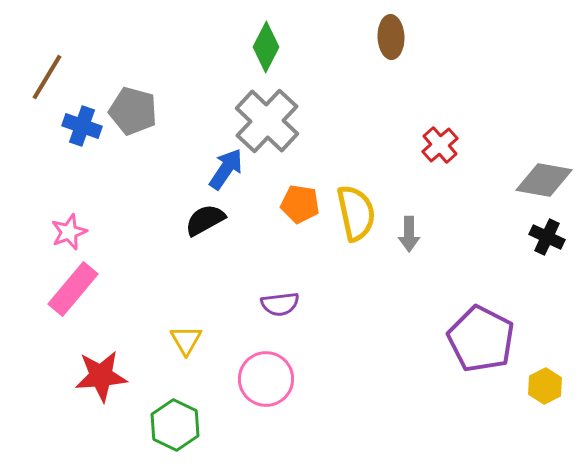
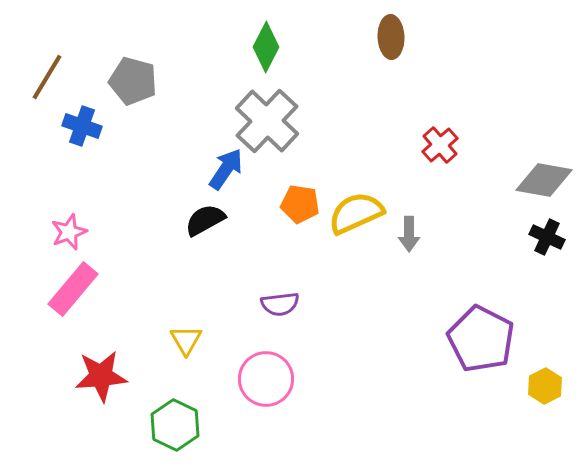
gray pentagon: moved 30 px up
yellow semicircle: rotated 102 degrees counterclockwise
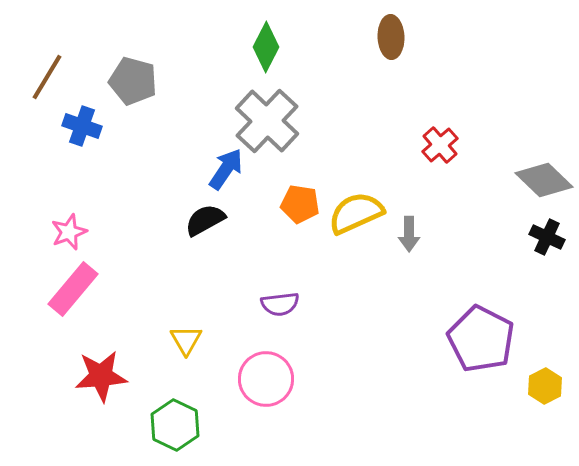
gray diamond: rotated 34 degrees clockwise
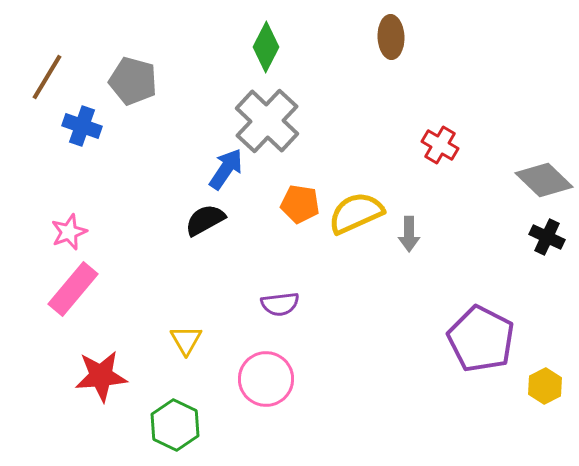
red cross: rotated 18 degrees counterclockwise
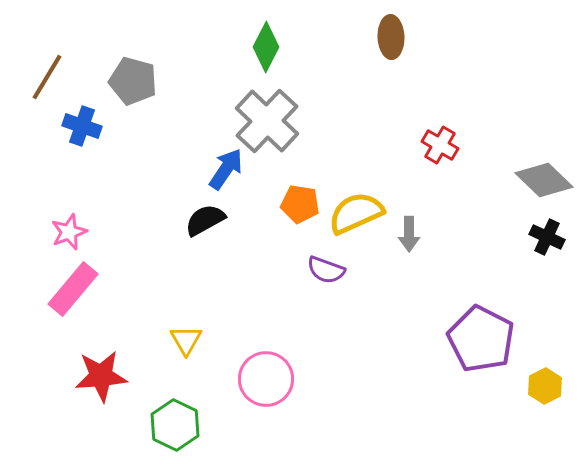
purple semicircle: moved 46 px right, 34 px up; rotated 27 degrees clockwise
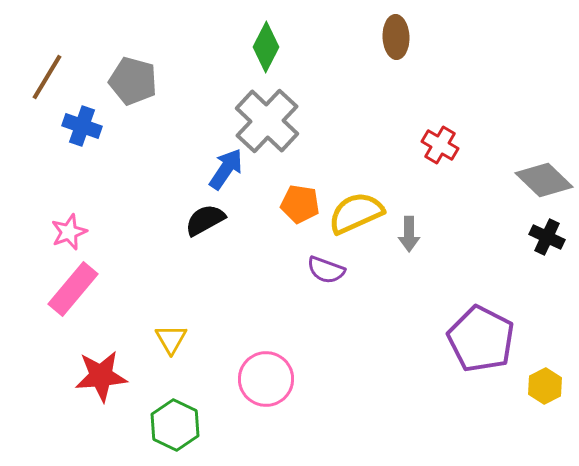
brown ellipse: moved 5 px right
yellow triangle: moved 15 px left, 1 px up
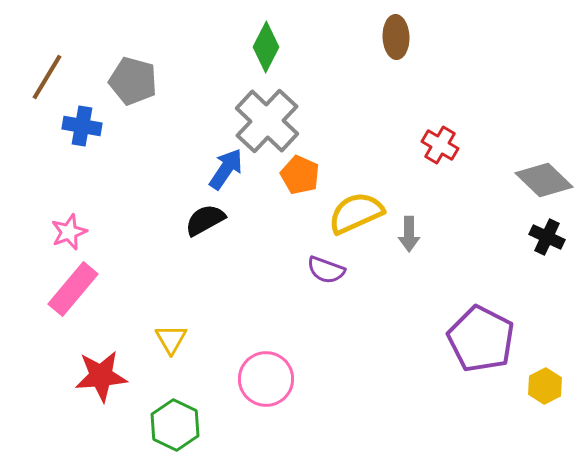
blue cross: rotated 9 degrees counterclockwise
orange pentagon: moved 29 px up; rotated 15 degrees clockwise
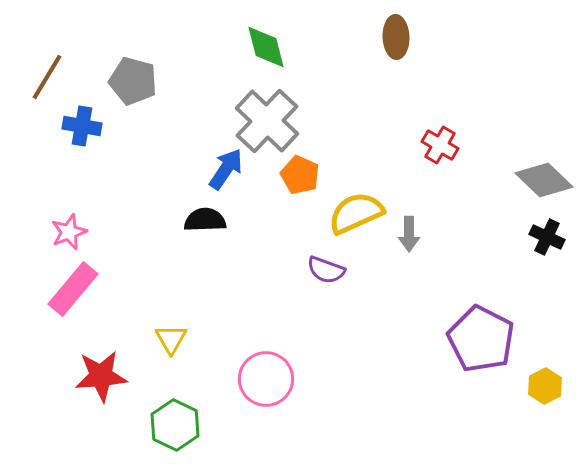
green diamond: rotated 42 degrees counterclockwise
black semicircle: rotated 27 degrees clockwise
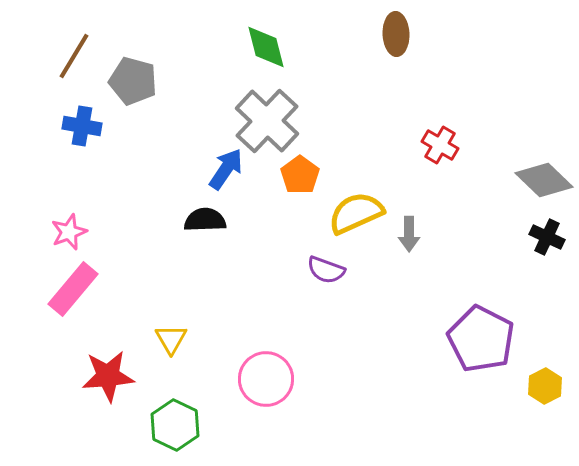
brown ellipse: moved 3 px up
brown line: moved 27 px right, 21 px up
orange pentagon: rotated 12 degrees clockwise
red star: moved 7 px right
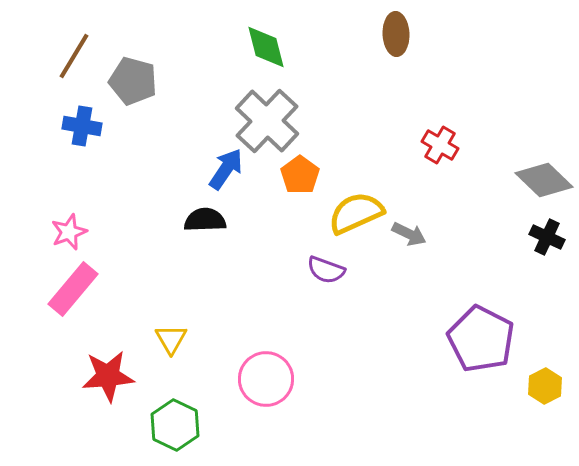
gray arrow: rotated 64 degrees counterclockwise
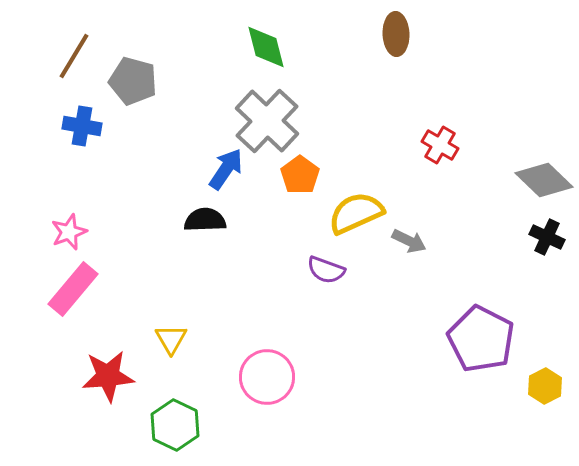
gray arrow: moved 7 px down
pink circle: moved 1 px right, 2 px up
